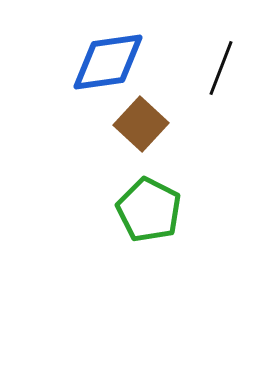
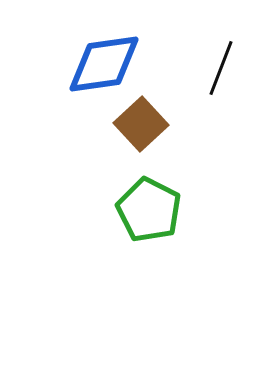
blue diamond: moved 4 px left, 2 px down
brown square: rotated 4 degrees clockwise
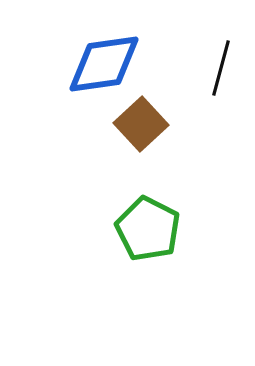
black line: rotated 6 degrees counterclockwise
green pentagon: moved 1 px left, 19 px down
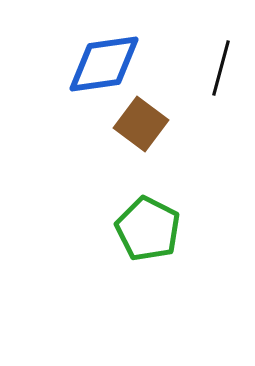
brown square: rotated 10 degrees counterclockwise
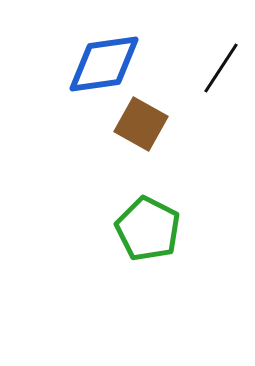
black line: rotated 18 degrees clockwise
brown square: rotated 8 degrees counterclockwise
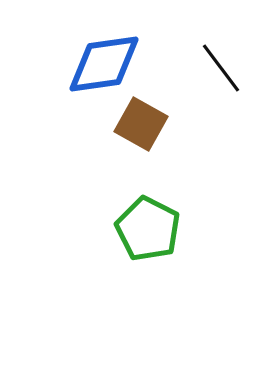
black line: rotated 70 degrees counterclockwise
